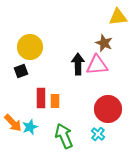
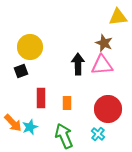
pink triangle: moved 5 px right
orange rectangle: moved 12 px right, 2 px down
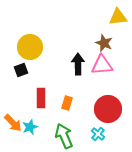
black square: moved 1 px up
orange rectangle: rotated 16 degrees clockwise
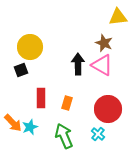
pink triangle: rotated 35 degrees clockwise
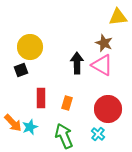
black arrow: moved 1 px left, 1 px up
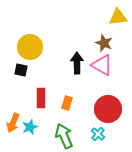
black square: rotated 32 degrees clockwise
orange arrow: rotated 66 degrees clockwise
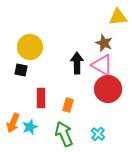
orange rectangle: moved 1 px right, 2 px down
red circle: moved 20 px up
green arrow: moved 2 px up
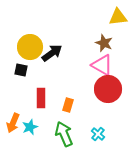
black arrow: moved 25 px left, 10 px up; rotated 55 degrees clockwise
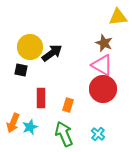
red circle: moved 5 px left
